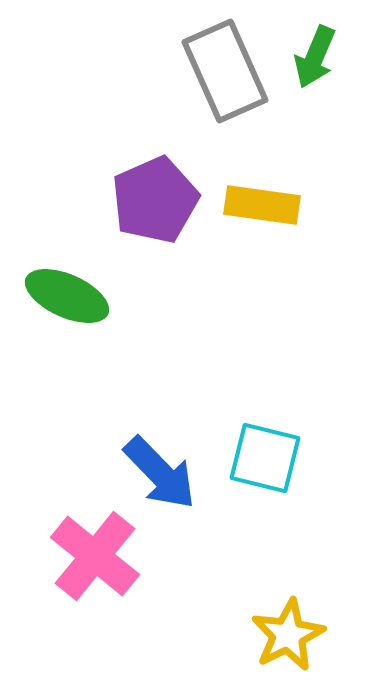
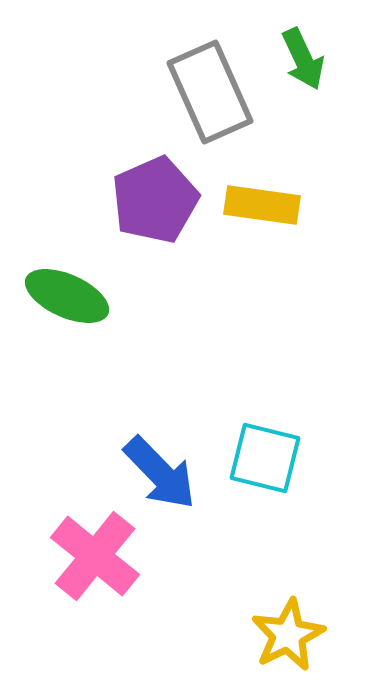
green arrow: moved 12 px left, 2 px down; rotated 48 degrees counterclockwise
gray rectangle: moved 15 px left, 21 px down
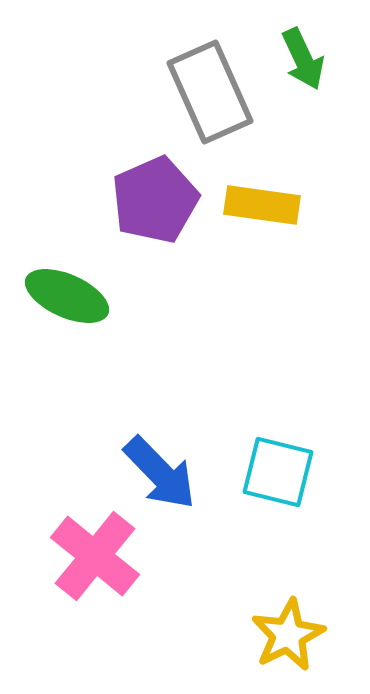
cyan square: moved 13 px right, 14 px down
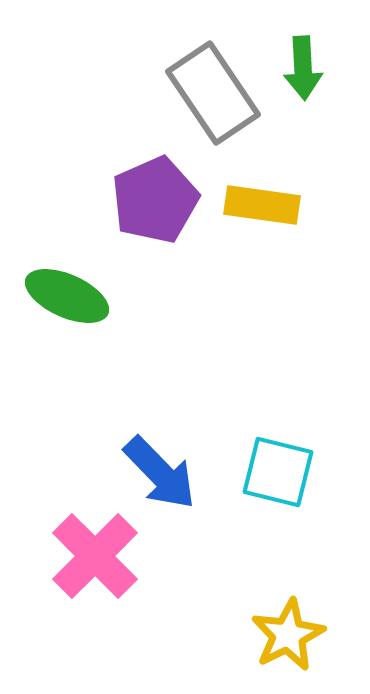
green arrow: moved 9 px down; rotated 22 degrees clockwise
gray rectangle: moved 3 px right, 1 px down; rotated 10 degrees counterclockwise
pink cross: rotated 6 degrees clockwise
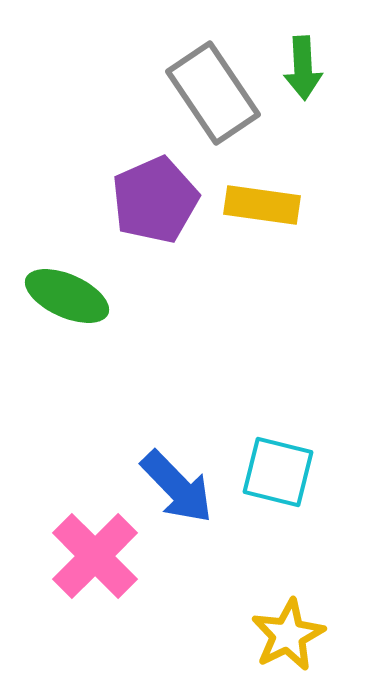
blue arrow: moved 17 px right, 14 px down
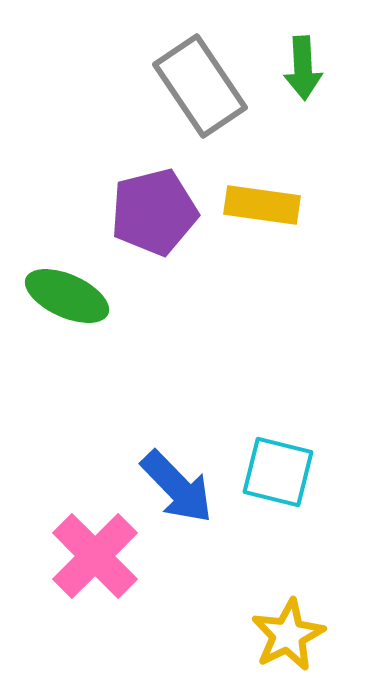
gray rectangle: moved 13 px left, 7 px up
purple pentagon: moved 1 px left, 12 px down; rotated 10 degrees clockwise
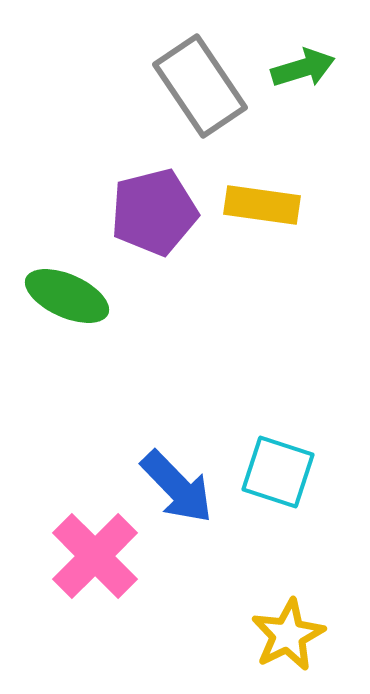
green arrow: rotated 104 degrees counterclockwise
cyan square: rotated 4 degrees clockwise
